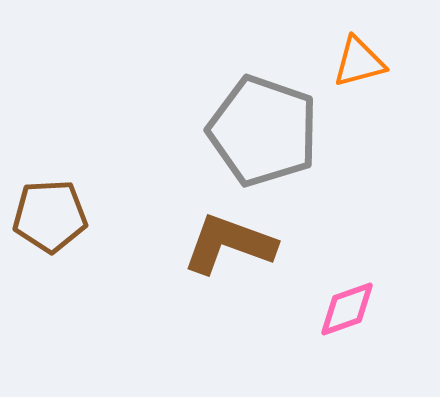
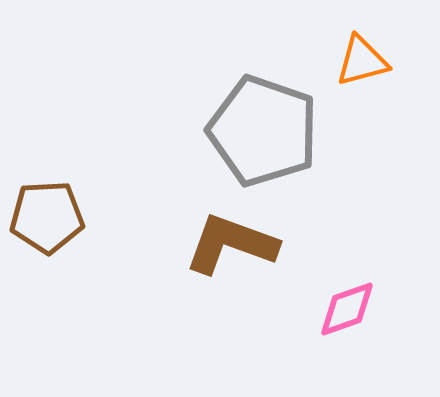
orange triangle: moved 3 px right, 1 px up
brown pentagon: moved 3 px left, 1 px down
brown L-shape: moved 2 px right
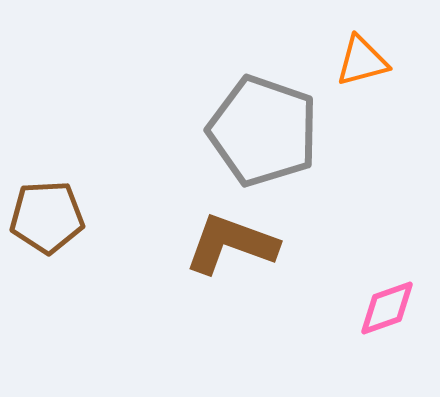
pink diamond: moved 40 px right, 1 px up
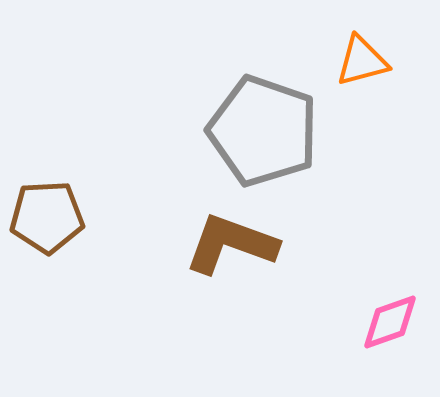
pink diamond: moved 3 px right, 14 px down
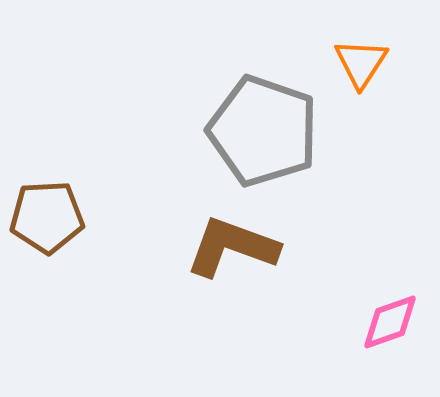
orange triangle: moved 1 px left, 2 px down; rotated 42 degrees counterclockwise
brown L-shape: moved 1 px right, 3 px down
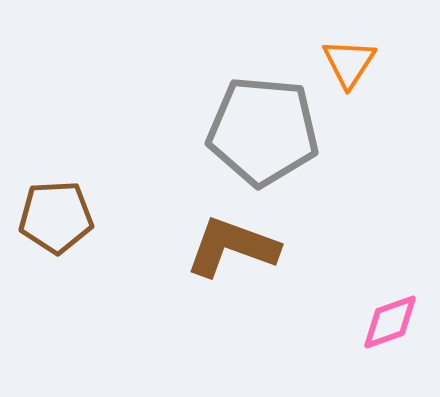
orange triangle: moved 12 px left
gray pentagon: rotated 14 degrees counterclockwise
brown pentagon: moved 9 px right
